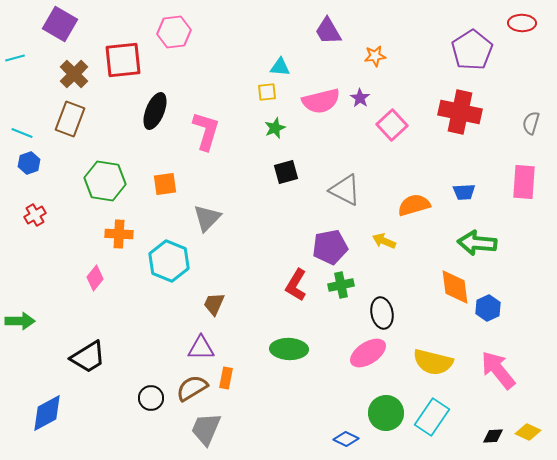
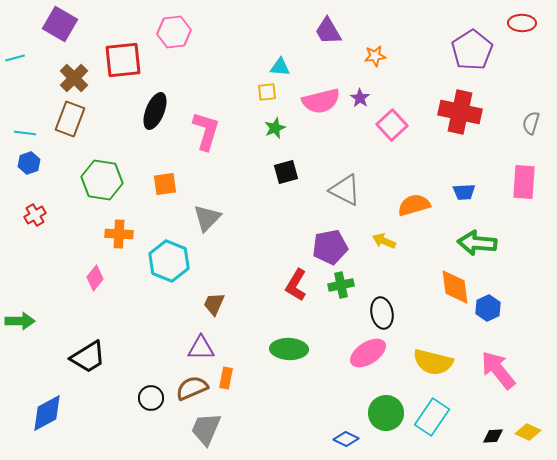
brown cross at (74, 74): moved 4 px down
cyan line at (22, 133): moved 3 px right; rotated 15 degrees counterclockwise
green hexagon at (105, 181): moved 3 px left, 1 px up
brown semicircle at (192, 388): rotated 8 degrees clockwise
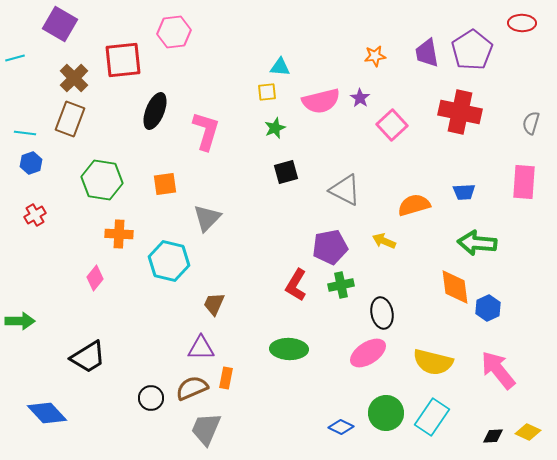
purple trapezoid at (328, 31): moved 99 px right, 22 px down; rotated 20 degrees clockwise
blue hexagon at (29, 163): moved 2 px right
cyan hexagon at (169, 261): rotated 9 degrees counterclockwise
blue diamond at (47, 413): rotated 75 degrees clockwise
blue diamond at (346, 439): moved 5 px left, 12 px up
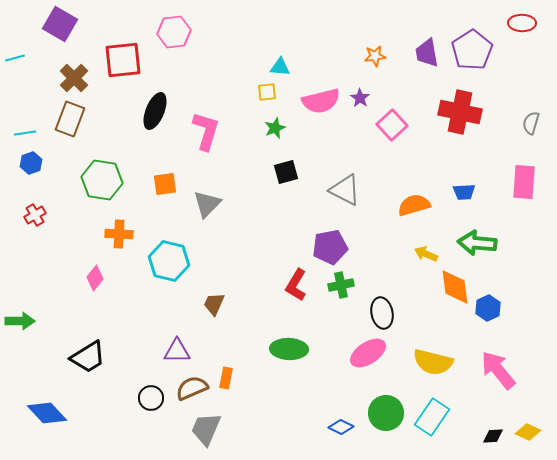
cyan line at (25, 133): rotated 15 degrees counterclockwise
gray triangle at (207, 218): moved 14 px up
yellow arrow at (384, 241): moved 42 px right, 13 px down
purple triangle at (201, 348): moved 24 px left, 3 px down
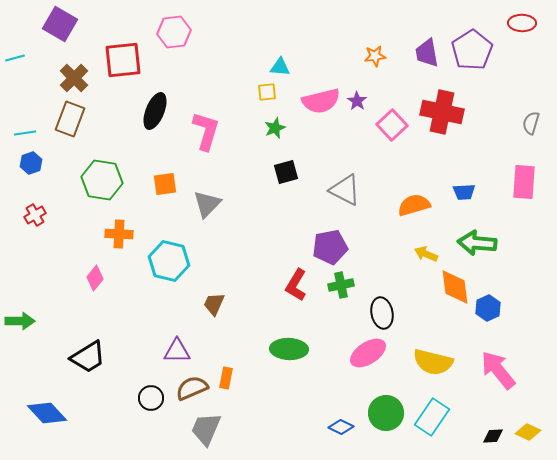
purple star at (360, 98): moved 3 px left, 3 px down
red cross at (460, 112): moved 18 px left
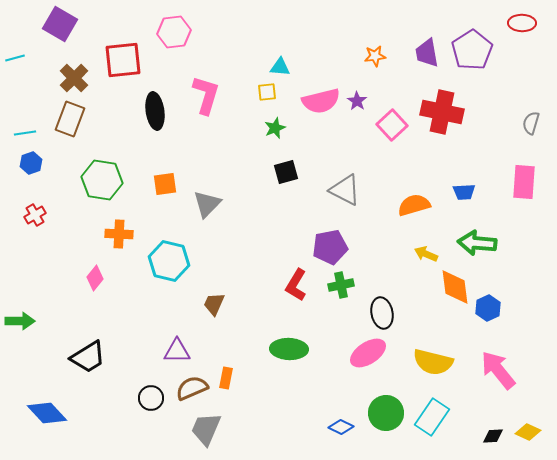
black ellipse at (155, 111): rotated 30 degrees counterclockwise
pink L-shape at (206, 131): moved 36 px up
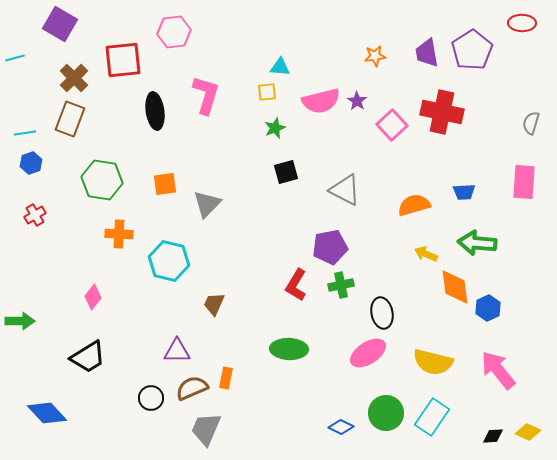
pink diamond at (95, 278): moved 2 px left, 19 px down
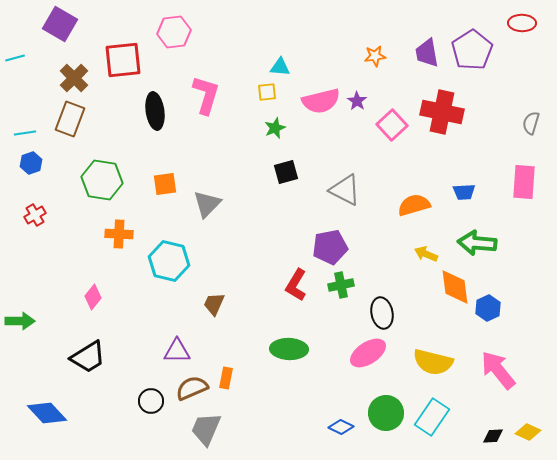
black circle at (151, 398): moved 3 px down
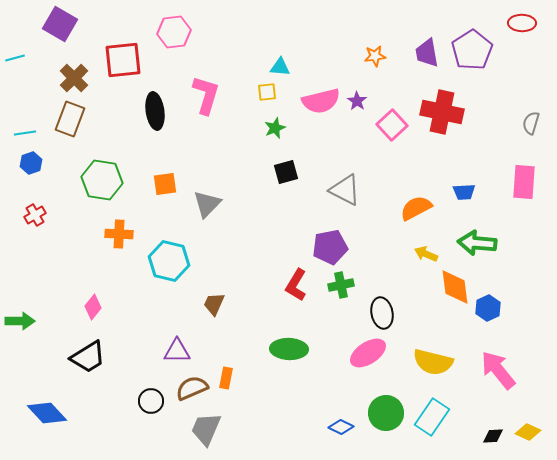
orange semicircle at (414, 205): moved 2 px right, 3 px down; rotated 12 degrees counterclockwise
pink diamond at (93, 297): moved 10 px down
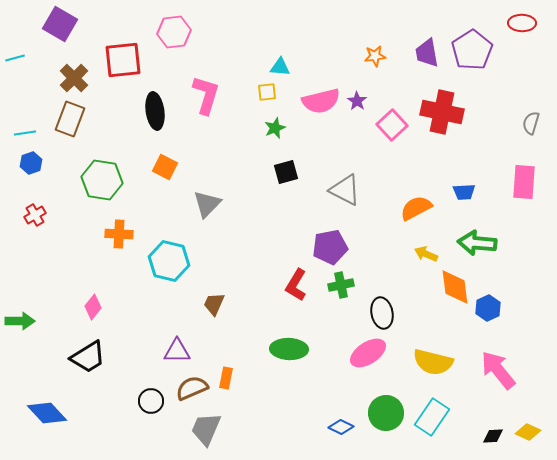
orange square at (165, 184): moved 17 px up; rotated 35 degrees clockwise
